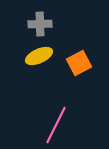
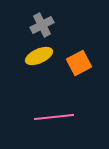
gray cross: moved 2 px right, 1 px down; rotated 25 degrees counterclockwise
pink line: moved 2 px left, 8 px up; rotated 57 degrees clockwise
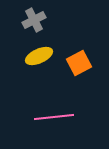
gray cross: moved 8 px left, 5 px up
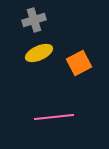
gray cross: rotated 10 degrees clockwise
yellow ellipse: moved 3 px up
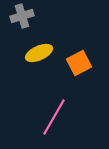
gray cross: moved 12 px left, 4 px up
pink line: rotated 54 degrees counterclockwise
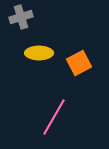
gray cross: moved 1 px left, 1 px down
yellow ellipse: rotated 24 degrees clockwise
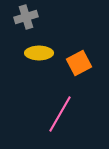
gray cross: moved 5 px right
pink line: moved 6 px right, 3 px up
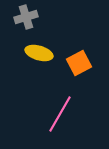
yellow ellipse: rotated 16 degrees clockwise
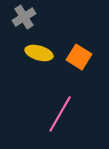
gray cross: moved 2 px left; rotated 15 degrees counterclockwise
orange square: moved 6 px up; rotated 30 degrees counterclockwise
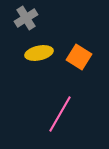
gray cross: moved 2 px right, 1 px down
yellow ellipse: rotated 28 degrees counterclockwise
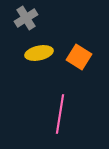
pink line: rotated 21 degrees counterclockwise
